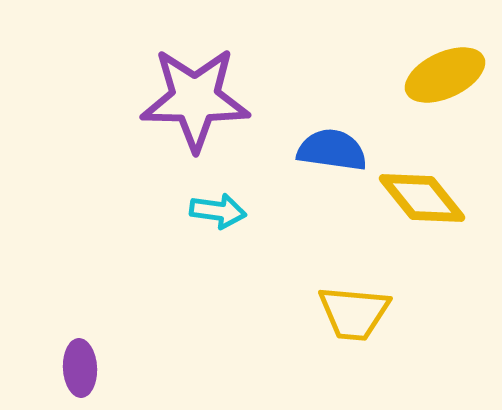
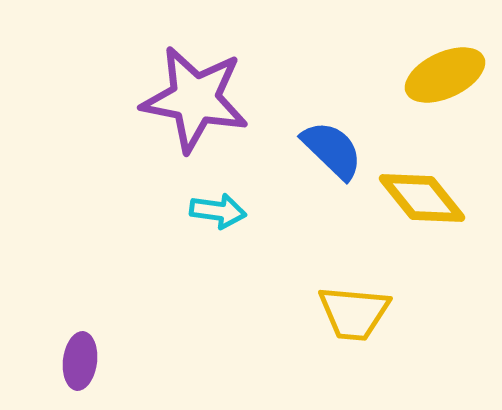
purple star: rotated 10 degrees clockwise
blue semicircle: rotated 36 degrees clockwise
purple ellipse: moved 7 px up; rotated 10 degrees clockwise
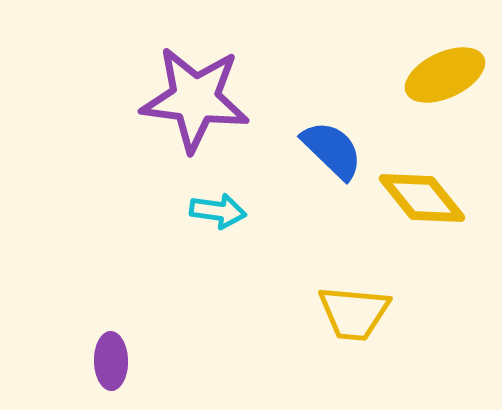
purple star: rotated 4 degrees counterclockwise
purple ellipse: moved 31 px right; rotated 8 degrees counterclockwise
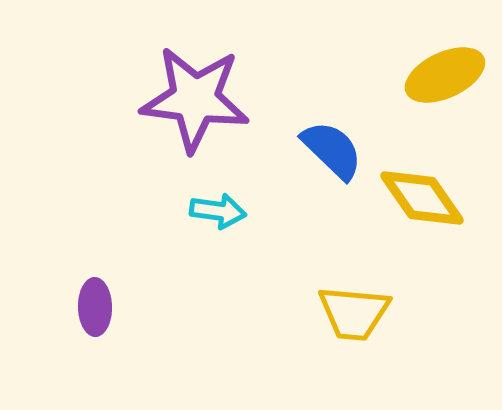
yellow diamond: rotated 4 degrees clockwise
purple ellipse: moved 16 px left, 54 px up
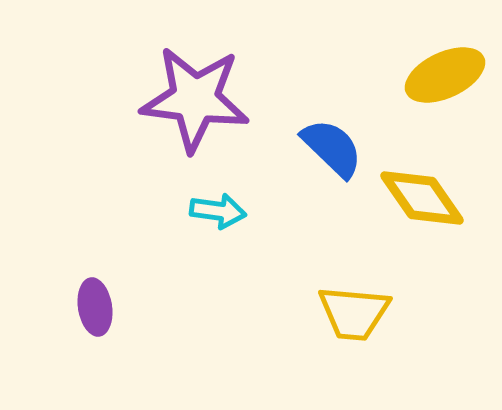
blue semicircle: moved 2 px up
purple ellipse: rotated 8 degrees counterclockwise
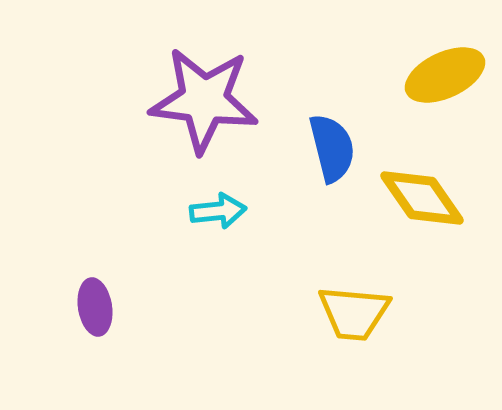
purple star: moved 9 px right, 1 px down
blue semicircle: rotated 32 degrees clockwise
cyan arrow: rotated 14 degrees counterclockwise
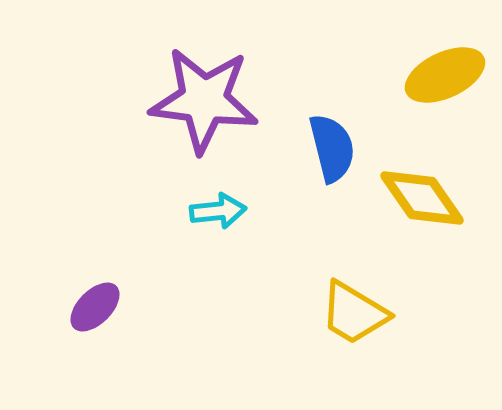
purple ellipse: rotated 54 degrees clockwise
yellow trapezoid: rotated 26 degrees clockwise
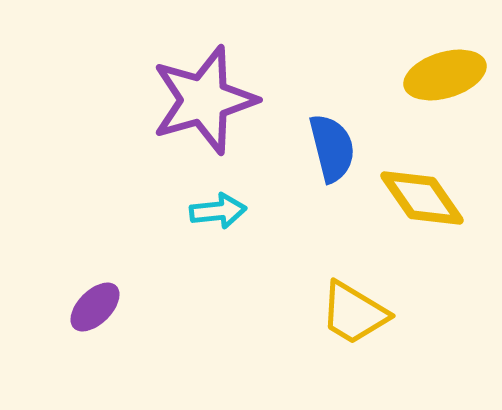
yellow ellipse: rotated 8 degrees clockwise
purple star: rotated 23 degrees counterclockwise
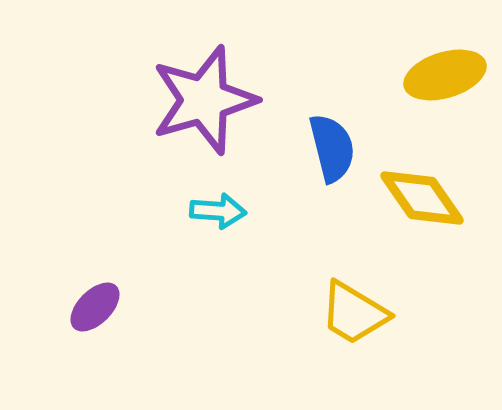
cyan arrow: rotated 10 degrees clockwise
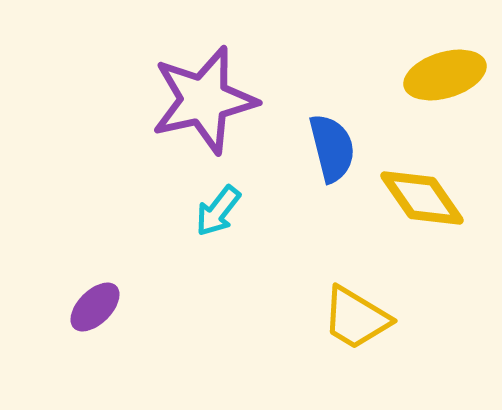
purple star: rotated 3 degrees clockwise
cyan arrow: rotated 124 degrees clockwise
yellow trapezoid: moved 2 px right, 5 px down
